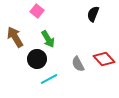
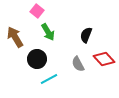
black semicircle: moved 7 px left, 21 px down
green arrow: moved 7 px up
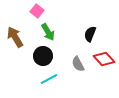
black semicircle: moved 4 px right, 1 px up
black circle: moved 6 px right, 3 px up
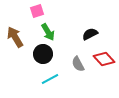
pink square: rotated 32 degrees clockwise
black semicircle: rotated 42 degrees clockwise
black circle: moved 2 px up
cyan line: moved 1 px right
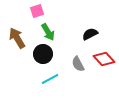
brown arrow: moved 2 px right, 1 px down
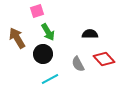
black semicircle: rotated 28 degrees clockwise
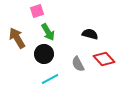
black semicircle: rotated 14 degrees clockwise
black circle: moved 1 px right
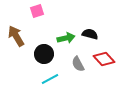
green arrow: moved 18 px right, 6 px down; rotated 72 degrees counterclockwise
brown arrow: moved 1 px left, 2 px up
